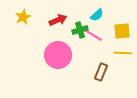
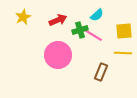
yellow square: moved 2 px right
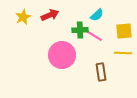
red arrow: moved 8 px left, 5 px up
green cross: rotated 14 degrees clockwise
pink circle: moved 4 px right
brown rectangle: rotated 30 degrees counterclockwise
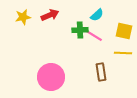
yellow star: rotated 14 degrees clockwise
yellow square: rotated 18 degrees clockwise
pink circle: moved 11 px left, 22 px down
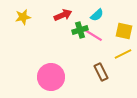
red arrow: moved 13 px right
green cross: rotated 14 degrees counterclockwise
yellow line: moved 1 px down; rotated 30 degrees counterclockwise
brown rectangle: rotated 18 degrees counterclockwise
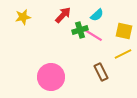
red arrow: rotated 24 degrees counterclockwise
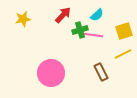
yellow star: moved 2 px down
yellow square: rotated 30 degrees counterclockwise
pink line: rotated 24 degrees counterclockwise
pink circle: moved 4 px up
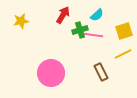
red arrow: rotated 12 degrees counterclockwise
yellow star: moved 2 px left, 2 px down
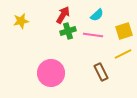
green cross: moved 12 px left, 1 px down
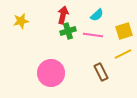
red arrow: rotated 18 degrees counterclockwise
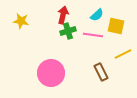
yellow star: rotated 21 degrees clockwise
yellow square: moved 8 px left, 5 px up; rotated 30 degrees clockwise
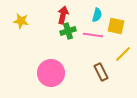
cyan semicircle: rotated 32 degrees counterclockwise
yellow line: rotated 18 degrees counterclockwise
